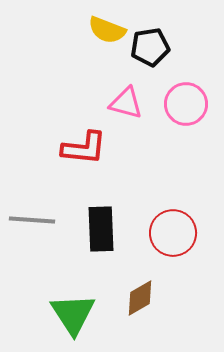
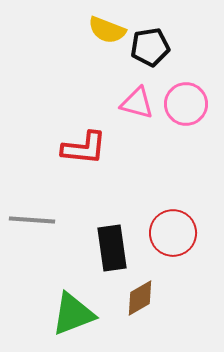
pink triangle: moved 11 px right
black rectangle: moved 11 px right, 19 px down; rotated 6 degrees counterclockwise
green triangle: rotated 42 degrees clockwise
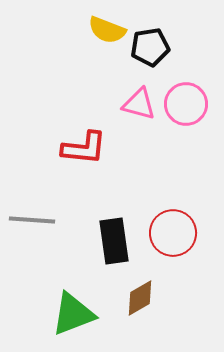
pink triangle: moved 2 px right, 1 px down
black rectangle: moved 2 px right, 7 px up
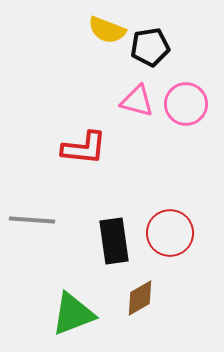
pink triangle: moved 2 px left, 3 px up
red circle: moved 3 px left
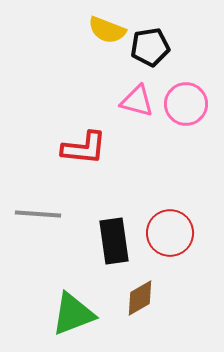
gray line: moved 6 px right, 6 px up
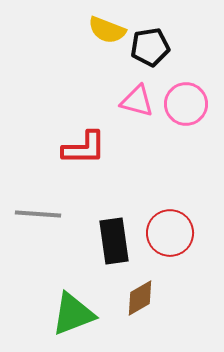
red L-shape: rotated 6 degrees counterclockwise
